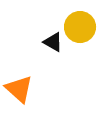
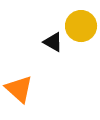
yellow circle: moved 1 px right, 1 px up
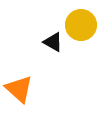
yellow circle: moved 1 px up
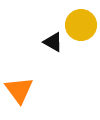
orange triangle: moved 1 px down; rotated 12 degrees clockwise
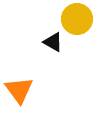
yellow circle: moved 4 px left, 6 px up
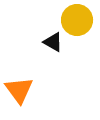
yellow circle: moved 1 px down
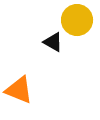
orange triangle: rotated 32 degrees counterclockwise
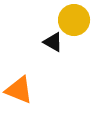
yellow circle: moved 3 px left
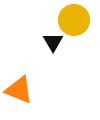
black triangle: rotated 30 degrees clockwise
